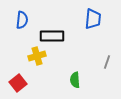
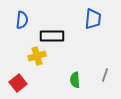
gray line: moved 2 px left, 13 px down
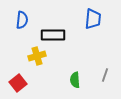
black rectangle: moved 1 px right, 1 px up
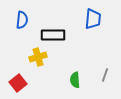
yellow cross: moved 1 px right, 1 px down
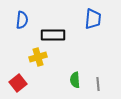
gray line: moved 7 px left, 9 px down; rotated 24 degrees counterclockwise
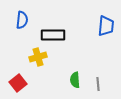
blue trapezoid: moved 13 px right, 7 px down
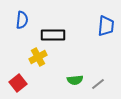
yellow cross: rotated 12 degrees counterclockwise
green semicircle: rotated 91 degrees counterclockwise
gray line: rotated 56 degrees clockwise
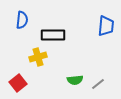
yellow cross: rotated 12 degrees clockwise
